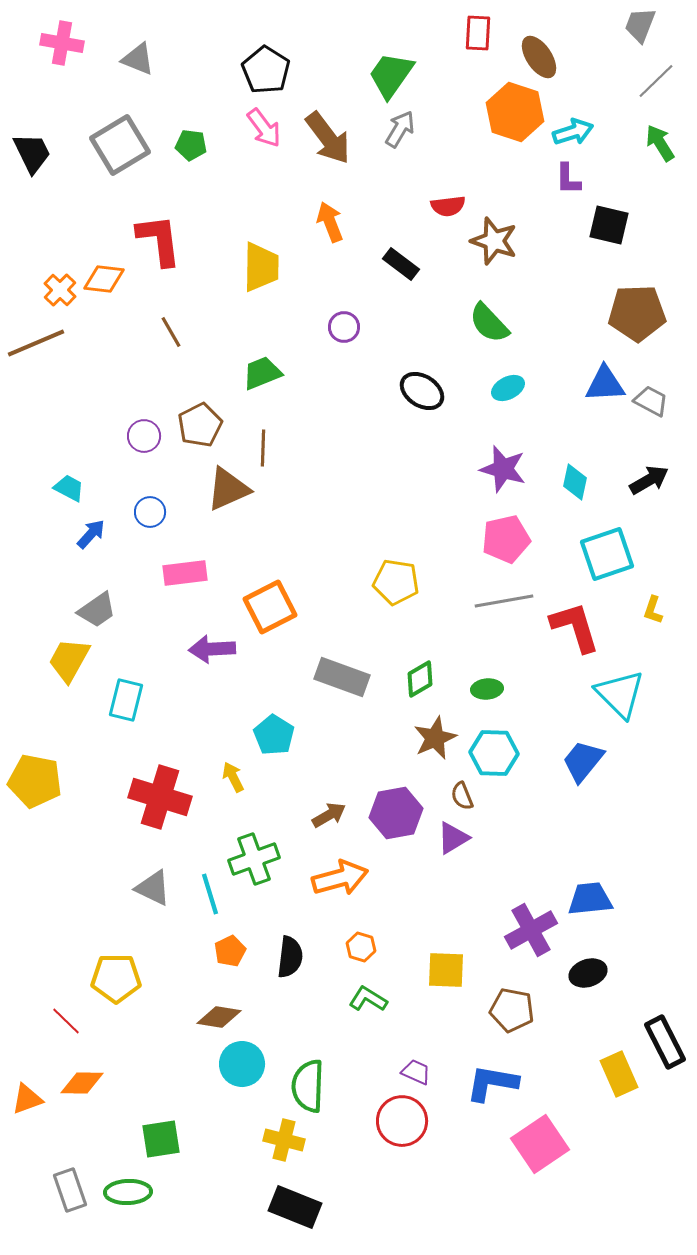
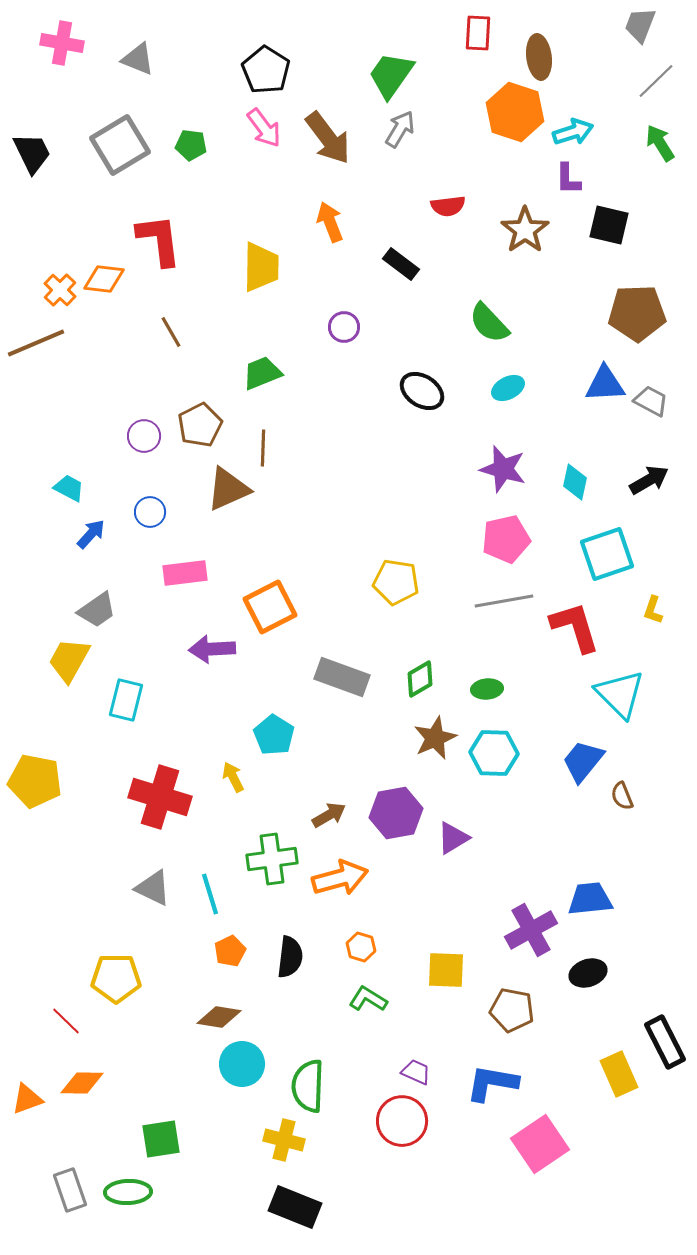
brown ellipse at (539, 57): rotated 27 degrees clockwise
brown star at (494, 241): moved 31 px right, 11 px up; rotated 18 degrees clockwise
brown semicircle at (462, 796): moved 160 px right
green cross at (254, 859): moved 18 px right; rotated 12 degrees clockwise
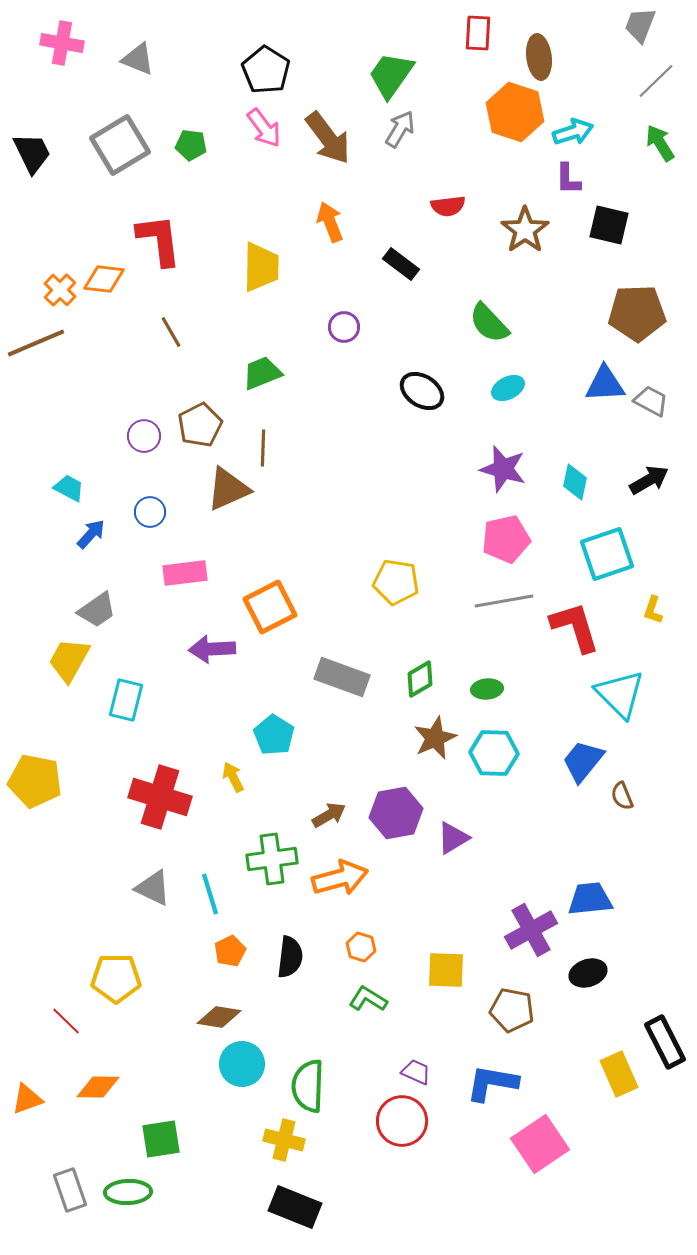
orange diamond at (82, 1083): moved 16 px right, 4 px down
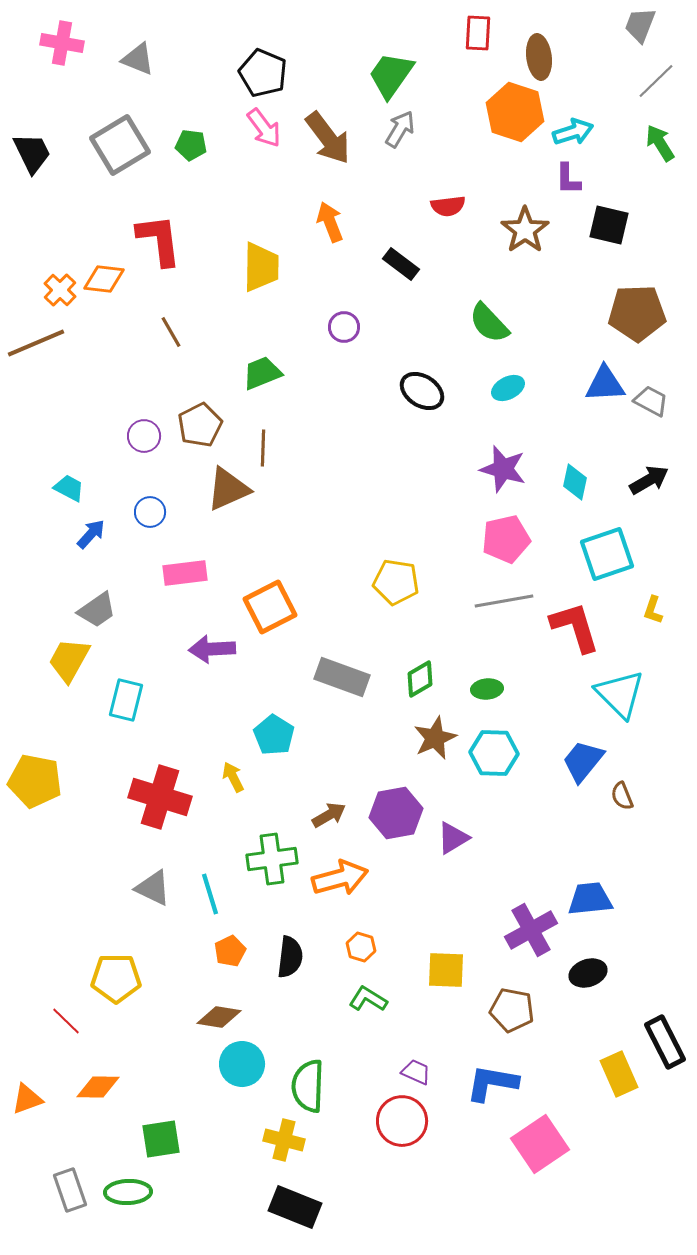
black pentagon at (266, 70): moved 3 px left, 3 px down; rotated 9 degrees counterclockwise
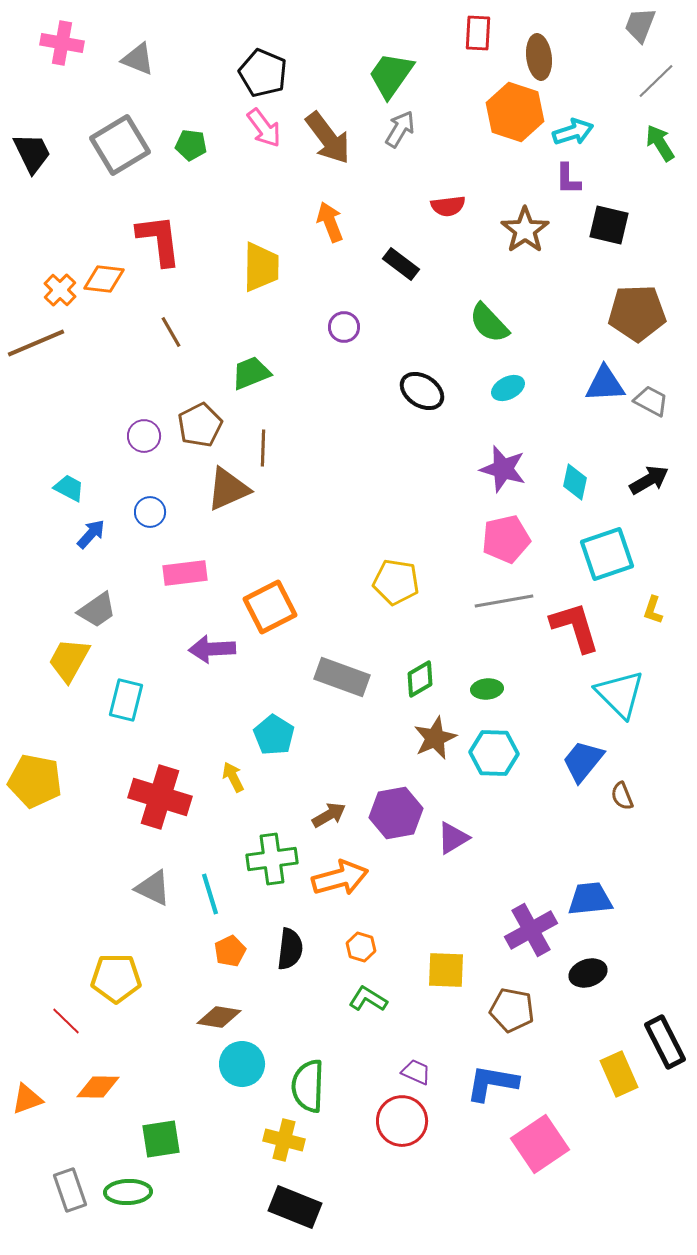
green trapezoid at (262, 373): moved 11 px left
black semicircle at (290, 957): moved 8 px up
